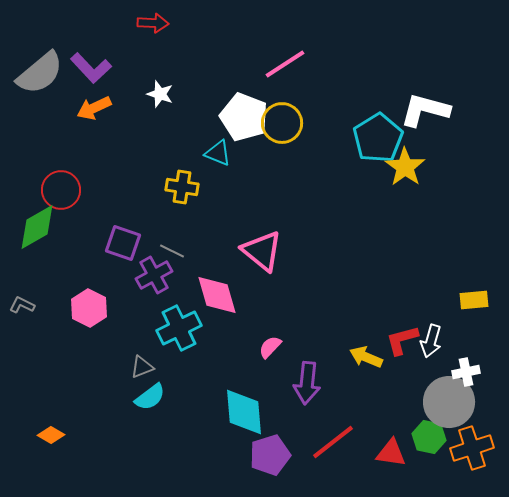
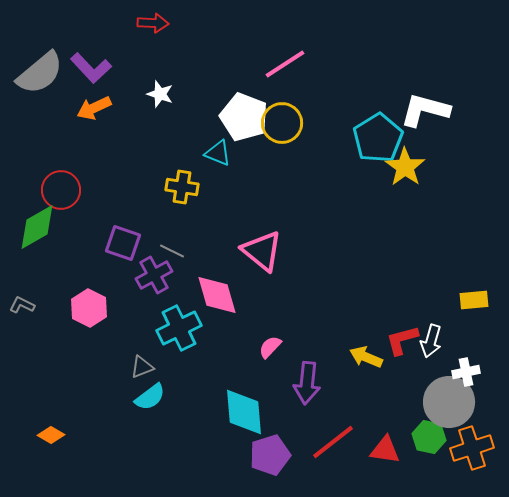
red triangle: moved 6 px left, 3 px up
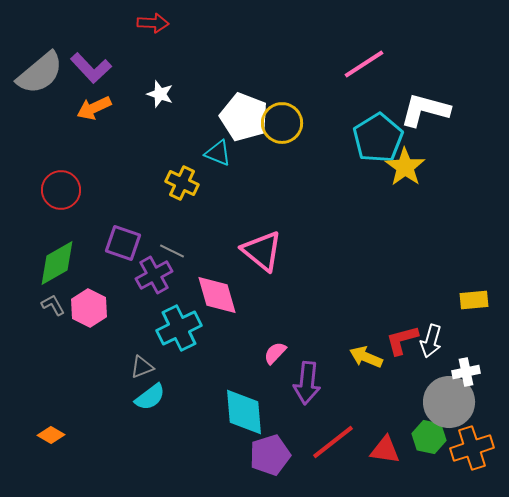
pink line: moved 79 px right
yellow cross: moved 4 px up; rotated 16 degrees clockwise
green diamond: moved 20 px right, 36 px down
gray L-shape: moved 31 px right; rotated 35 degrees clockwise
pink semicircle: moved 5 px right, 6 px down
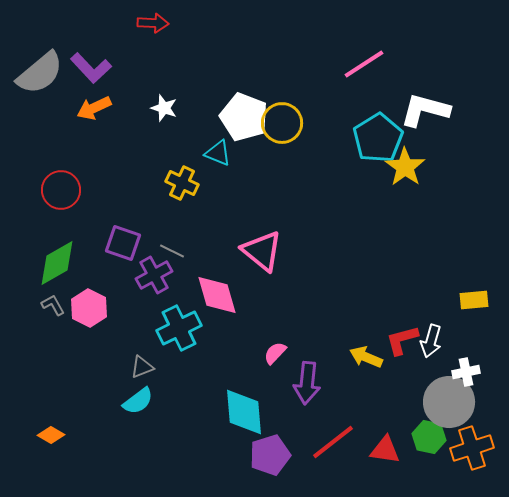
white star: moved 4 px right, 14 px down
cyan semicircle: moved 12 px left, 4 px down
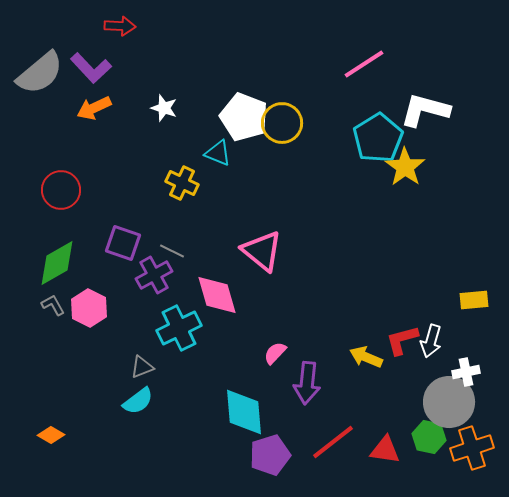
red arrow: moved 33 px left, 3 px down
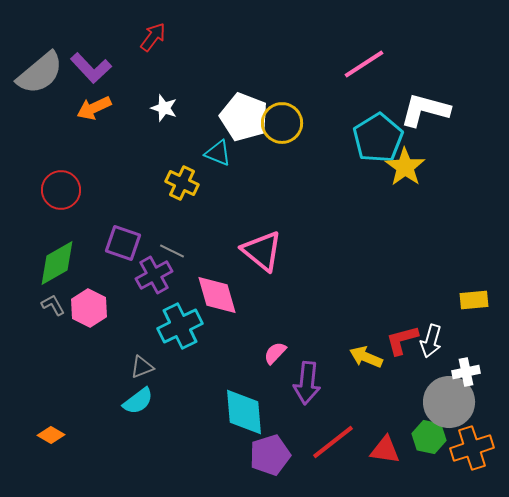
red arrow: moved 33 px right, 11 px down; rotated 56 degrees counterclockwise
cyan cross: moved 1 px right, 2 px up
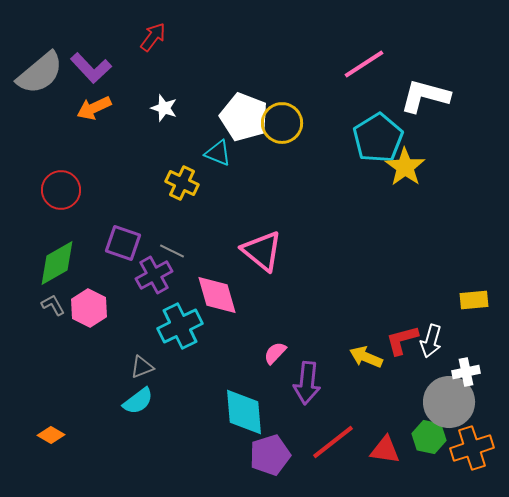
white L-shape: moved 14 px up
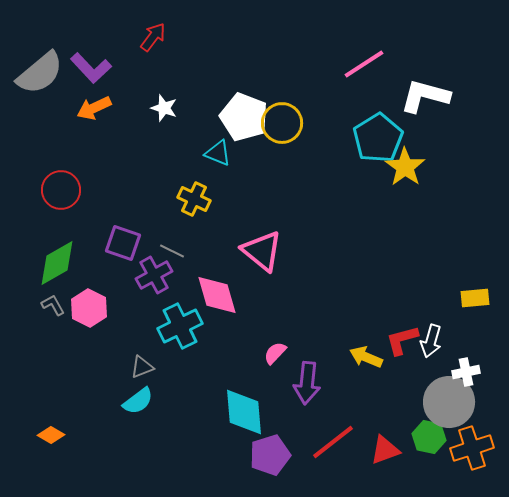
yellow cross: moved 12 px right, 16 px down
yellow rectangle: moved 1 px right, 2 px up
red triangle: rotated 28 degrees counterclockwise
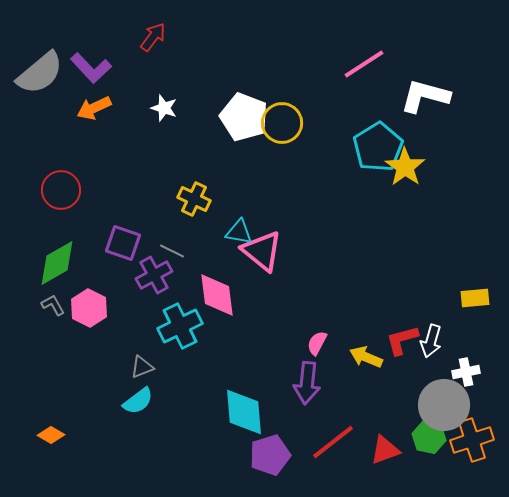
cyan pentagon: moved 9 px down
cyan triangle: moved 21 px right, 79 px down; rotated 12 degrees counterclockwise
pink diamond: rotated 9 degrees clockwise
pink semicircle: moved 42 px right, 10 px up; rotated 15 degrees counterclockwise
gray circle: moved 5 px left, 3 px down
orange cross: moved 8 px up
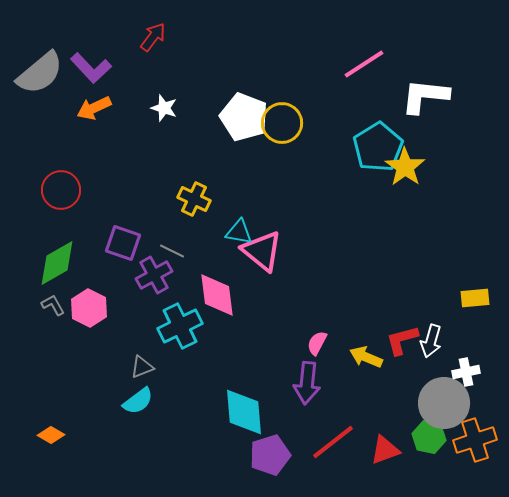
white L-shape: rotated 9 degrees counterclockwise
gray circle: moved 2 px up
orange cross: moved 3 px right
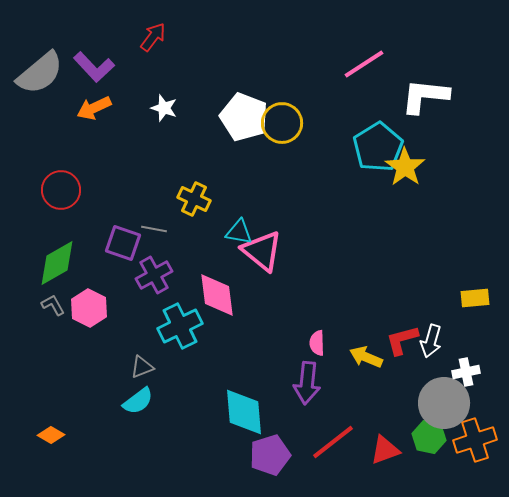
purple L-shape: moved 3 px right, 1 px up
gray line: moved 18 px left, 22 px up; rotated 15 degrees counterclockwise
pink semicircle: rotated 30 degrees counterclockwise
